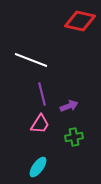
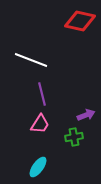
purple arrow: moved 17 px right, 9 px down
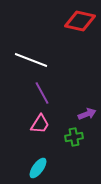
purple line: moved 1 px up; rotated 15 degrees counterclockwise
purple arrow: moved 1 px right, 1 px up
cyan ellipse: moved 1 px down
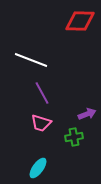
red diamond: rotated 12 degrees counterclockwise
pink trapezoid: moved 1 px right, 1 px up; rotated 75 degrees clockwise
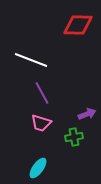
red diamond: moved 2 px left, 4 px down
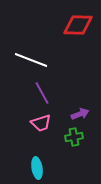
purple arrow: moved 7 px left
pink trapezoid: rotated 35 degrees counterclockwise
cyan ellipse: moved 1 px left; rotated 45 degrees counterclockwise
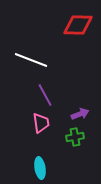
purple line: moved 3 px right, 2 px down
pink trapezoid: rotated 80 degrees counterclockwise
green cross: moved 1 px right
cyan ellipse: moved 3 px right
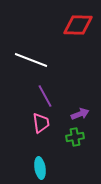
purple line: moved 1 px down
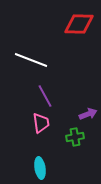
red diamond: moved 1 px right, 1 px up
purple arrow: moved 8 px right
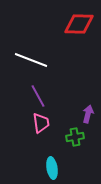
purple line: moved 7 px left
purple arrow: rotated 54 degrees counterclockwise
cyan ellipse: moved 12 px right
